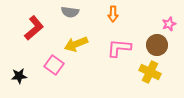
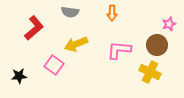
orange arrow: moved 1 px left, 1 px up
pink L-shape: moved 2 px down
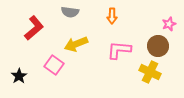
orange arrow: moved 3 px down
brown circle: moved 1 px right, 1 px down
black star: rotated 28 degrees counterclockwise
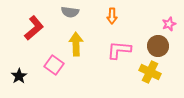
yellow arrow: rotated 110 degrees clockwise
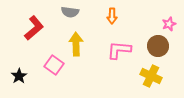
yellow cross: moved 1 px right, 4 px down
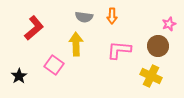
gray semicircle: moved 14 px right, 5 px down
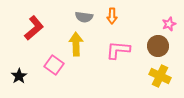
pink L-shape: moved 1 px left
yellow cross: moved 9 px right
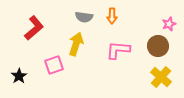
yellow arrow: rotated 20 degrees clockwise
pink square: rotated 36 degrees clockwise
yellow cross: moved 1 px right, 1 px down; rotated 15 degrees clockwise
